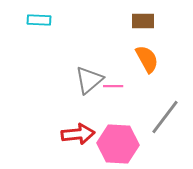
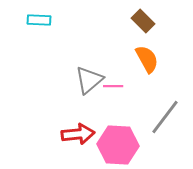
brown rectangle: rotated 45 degrees clockwise
pink hexagon: moved 1 px down
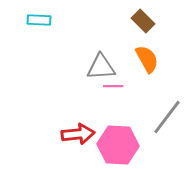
gray triangle: moved 12 px right, 13 px up; rotated 36 degrees clockwise
gray line: moved 2 px right
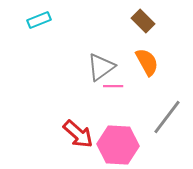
cyan rectangle: rotated 25 degrees counterclockwise
orange semicircle: moved 3 px down
gray triangle: rotated 32 degrees counterclockwise
red arrow: rotated 48 degrees clockwise
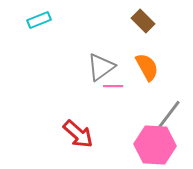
orange semicircle: moved 5 px down
pink hexagon: moved 37 px right
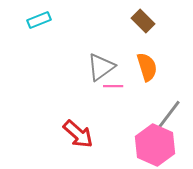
orange semicircle: rotated 12 degrees clockwise
pink hexagon: rotated 21 degrees clockwise
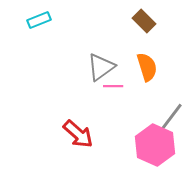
brown rectangle: moved 1 px right
gray line: moved 2 px right, 3 px down
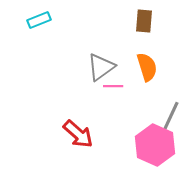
brown rectangle: rotated 50 degrees clockwise
gray line: rotated 12 degrees counterclockwise
